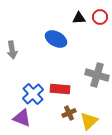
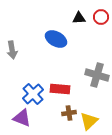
red circle: moved 1 px right
brown cross: rotated 16 degrees clockwise
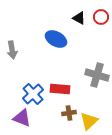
black triangle: rotated 32 degrees clockwise
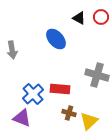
blue ellipse: rotated 20 degrees clockwise
brown cross: rotated 24 degrees clockwise
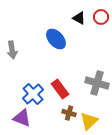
gray cross: moved 8 px down
red rectangle: rotated 48 degrees clockwise
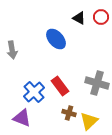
red rectangle: moved 3 px up
blue cross: moved 1 px right, 2 px up
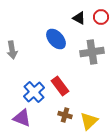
gray cross: moved 5 px left, 31 px up; rotated 25 degrees counterclockwise
brown cross: moved 4 px left, 2 px down
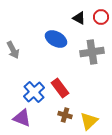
blue ellipse: rotated 20 degrees counterclockwise
gray arrow: moved 1 px right; rotated 18 degrees counterclockwise
red rectangle: moved 2 px down
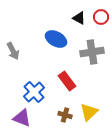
gray arrow: moved 1 px down
red rectangle: moved 7 px right, 7 px up
yellow triangle: moved 9 px up
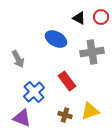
gray arrow: moved 5 px right, 8 px down
yellow triangle: moved 1 px right, 1 px up; rotated 24 degrees clockwise
